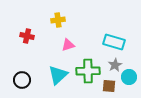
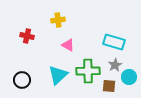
pink triangle: rotated 48 degrees clockwise
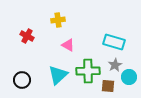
red cross: rotated 16 degrees clockwise
brown square: moved 1 px left
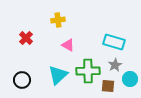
red cross: moved 1 px left, 2 px down; rotated 16 degrees clockwise
cyan circle: moved 1 px right, 2 px down
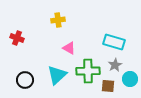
red cross: moved 9 px left; rotated 24 degrees counterclockwise
pink triangle: moved 1 px right, 3 px down
cyan triangle: moved 1 px left
black circle: moved 3 px right
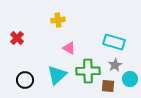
red cross: rotated 24 degrees clockwise
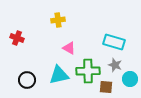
red cross: rotated 24 degrees counterclockwise
gray star: rotated 24 degrees counterclockwise
cyan triangle: moved 2 px right; rotated 30 degrees clockwise
black circle: moved 2 px right
brown square: moved 2 px left, 1 px down
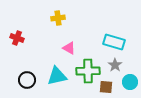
yellow cross: moved 2 px up
gray star: rotated 16 degrees clockwise
cyan triangle: moved 2 px left, 1 px down
cyan circle: moved 3 px down
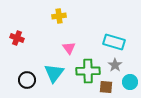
yellow cross: moved 1 px right, 2 px up
pink triangle: rotated 24 degrees clockwise
cyan triangle: moved 3 px left, 3 px up; rotated 40 degrees counterclockwise
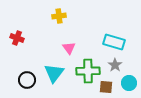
cyan circle: moved 1 px left, 1 px down
